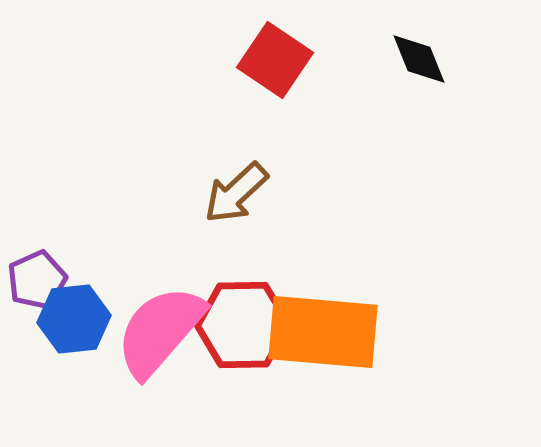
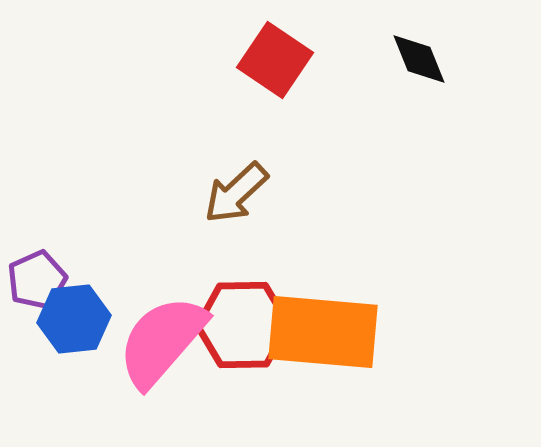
pink semicircle: moved 2 px right, 10 px down
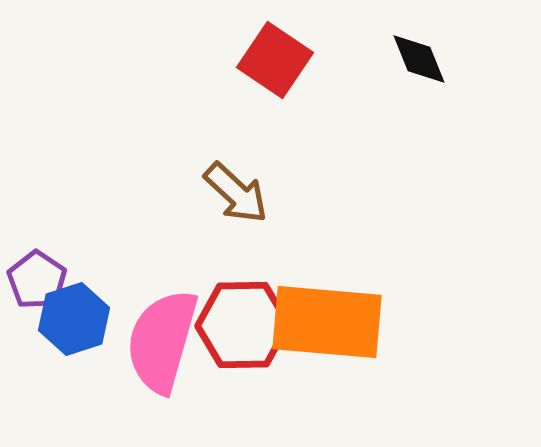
brown arrow: rotated 94 degrees counterclockwise
purple pentagon: rotated 14 degrees counterclockwise
blue hexagon: rotated 12 degrees counterclockwise
orange rectangle: moved 4 px right, 10 px up
pink semicircle: rotated 25 degrees counterclockwise
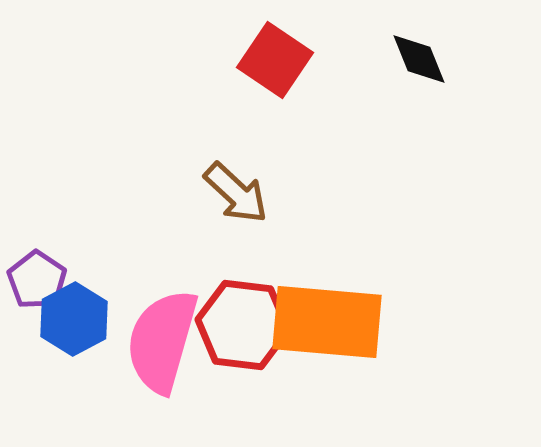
blue hexagon: rotated 10 degrees counterclockwise
red hexagon: rotated 8 degrees clockwise
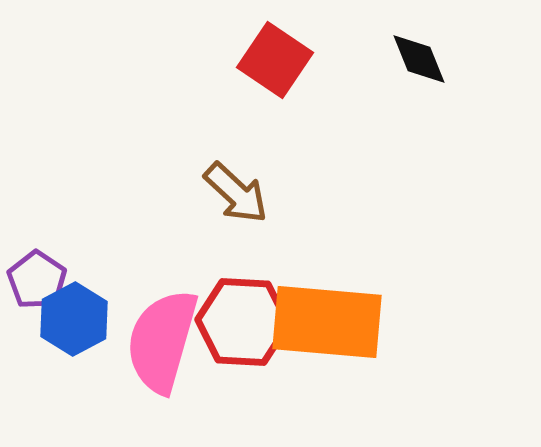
red hexagon: moved 3 px up; rotated 4 degrees counterclockwise
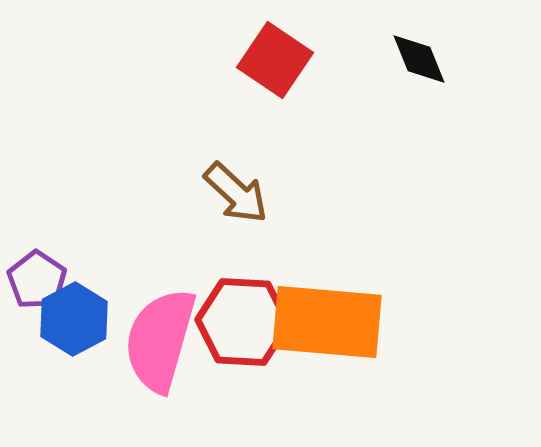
pink semicircle: moved 2 px left, 1 px up
